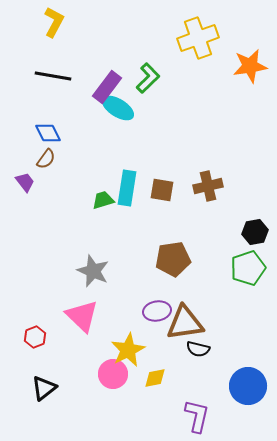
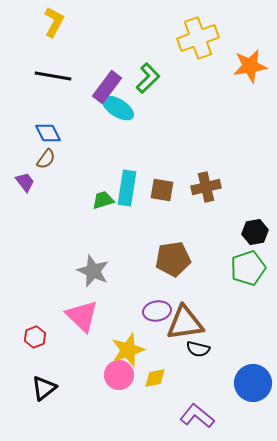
brown cross: moved 2 px left, 1 px down
yellow star: rotated 8 degrees clockwise
pink circle: moved 6 px right, 1 px down
blue circle: moved 5 px right, 3 px up
purple L-shape: rotated 64 degrees counterclockwise
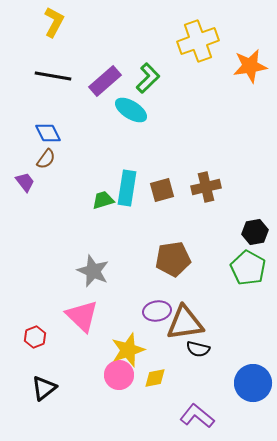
yellow cross: moved 3 px down
purple rectangle: moved 2 px left, 6 px up; rotated 12 degrees clockwise
cyan ellipse: moved 13 px right, 2 px down
brown square: rotated 25 degrees counterclockwise
green pentagon: rotated 24 degrees counterclockwise
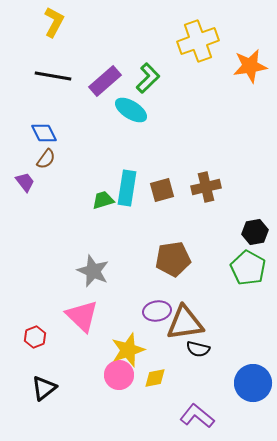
blue diamond: moved 4 px left
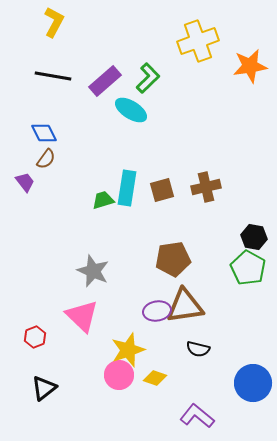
black hexagon: moved 1 px left, 5 px down; rotated 20 degrees clockwise
brown triangle: moved 17 px up
yellow diamond: rotated 30 degrees clockwise
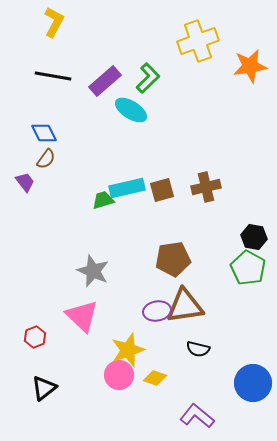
cyan rectangle: rotated 68 degrees clockwise
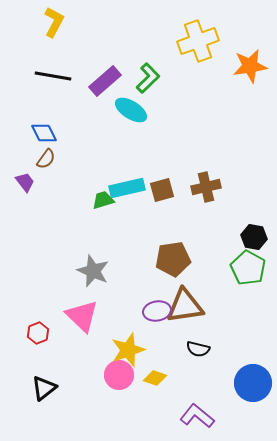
red hexagon: moved 3 px right, 4 px up
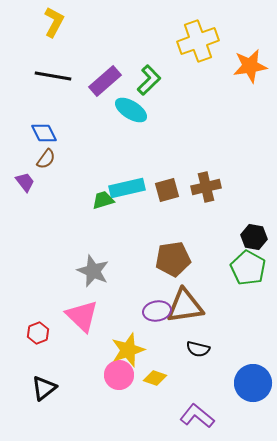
green L-shape: moved 1 px right, 2 px down
brown square: moved 5 px right
